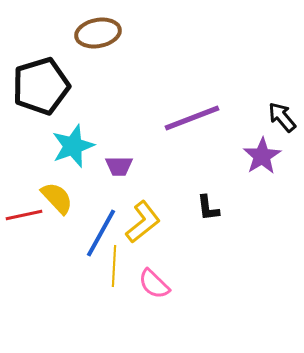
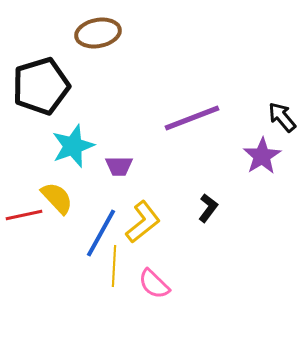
black L-shape: rotated 136 degrees counterclockwise
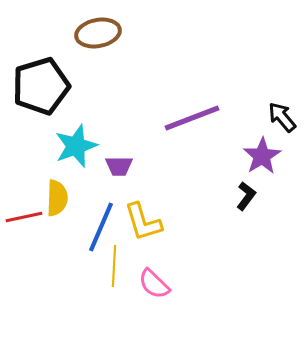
cyan star: moved 3 px right
yellow semicircle: rotated 45 degrees clockwise
black L-shape: moved 38 px right, 12 px up
red line: moved 2 px down
yellow L-shape: rotated 111 degrees clockwise
blue line: moved 6 px up; rotated 6 degrees counterclockwise
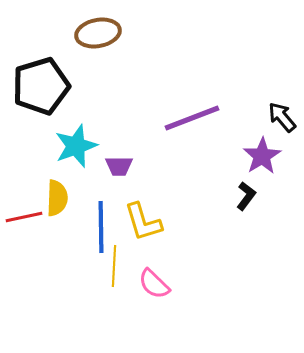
blue line: rotated 24 degrees counterclockwise
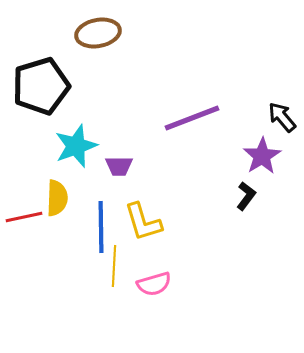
pink semicircle: rotated 60 degrees counterclockwise
